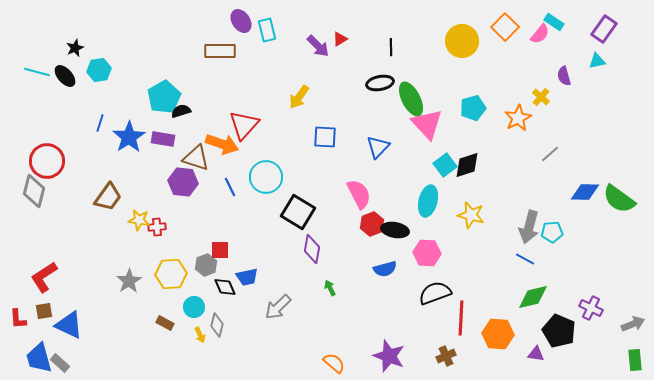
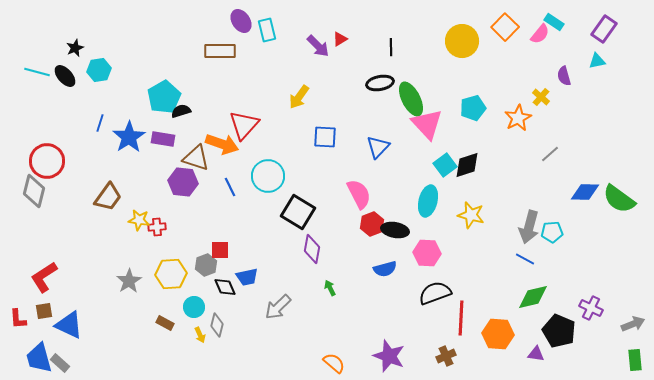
cyan circle at (266, 177): moved 2 px right, 1 px up
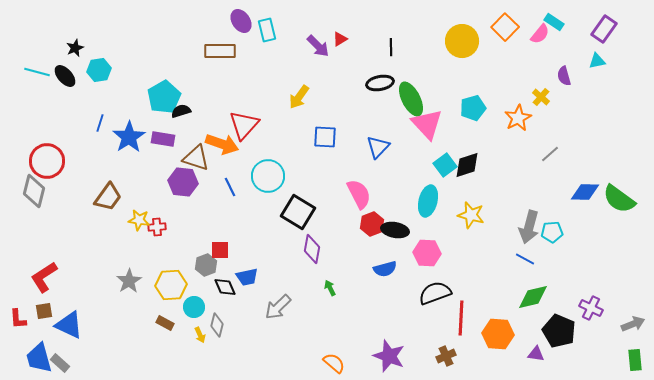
yellow hexagon at (171, 274): moved 11 px down
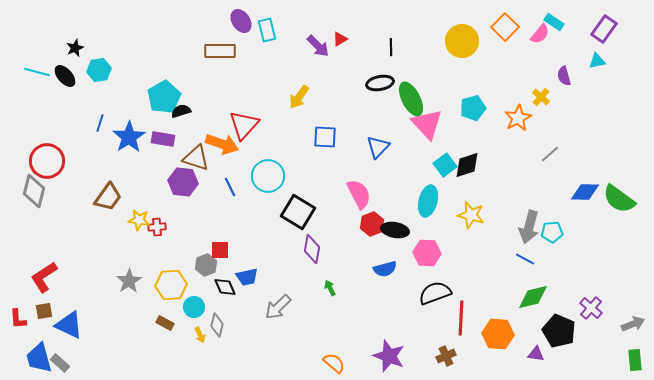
purple cross at (591, 308): rotated 15 degrees clockwise
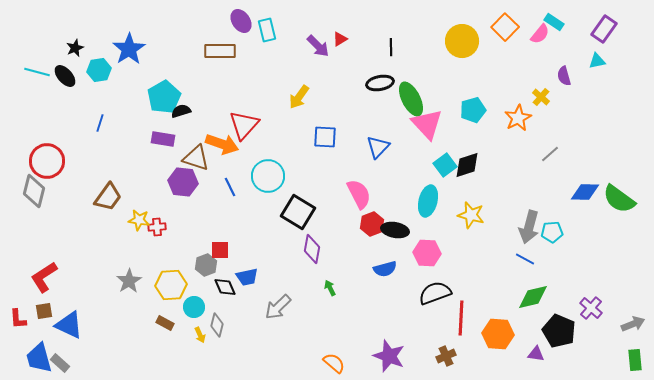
cyan pentagon at (473, 108): moved 2 px down
blue star at (129, 137): moved 88 px up
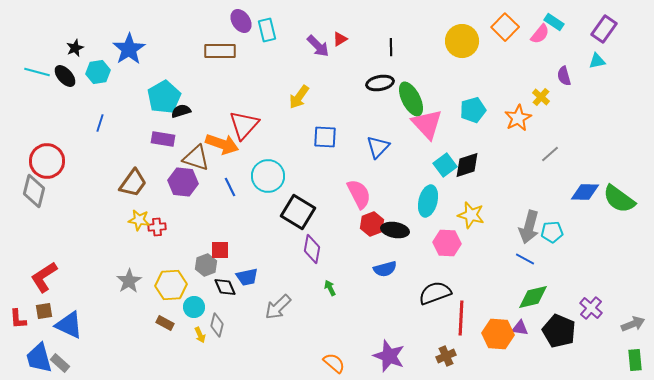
cyan hexagon at (99, 70): moved 1 px left, 2 px down
brown trapezoid at (108, 197): moved 25 px right, 14 px up
pink hexagon at (427, 253): moved 20 px right, 10 px up
purple triangle at (536, 354): moved 16 px left, 26 px up
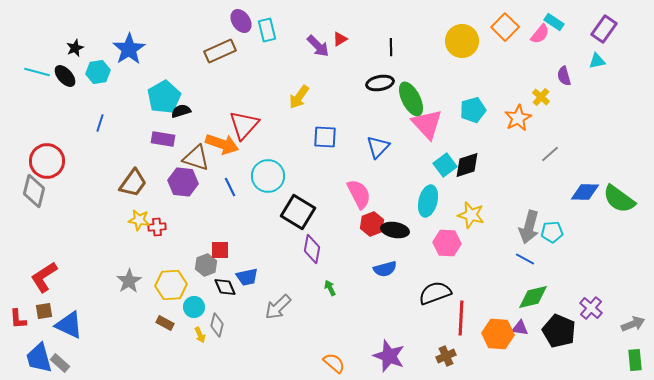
brown rectangle at (220, 51): rotated 24 degrees counterclockwise
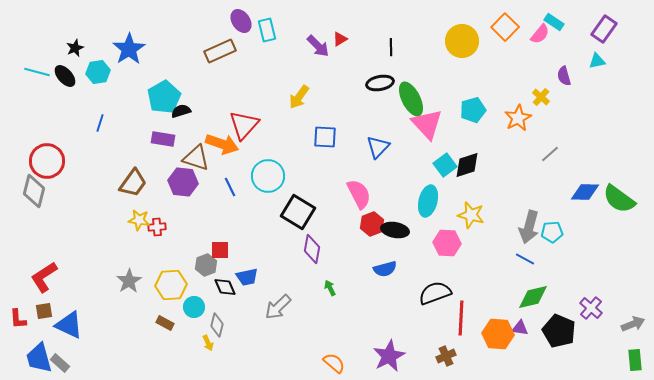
yellow arrow at (200, 335): moved 8 px right, 8 px down
purple star at (389, 356): rotated 24 degrees clockwise
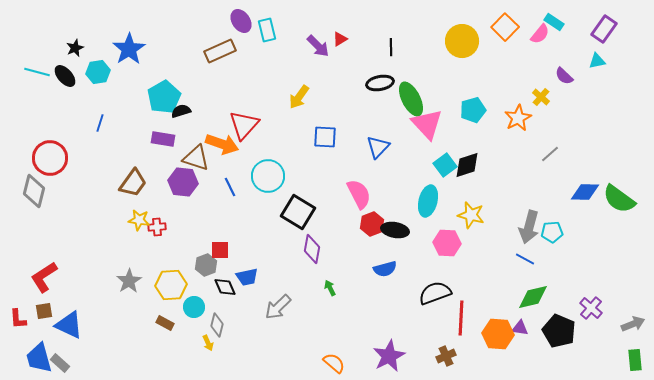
purple semicircle at (564, 76): rotated 30 degrees counterclockwise
red circle at (47, 161): moved 3 px right, 3 px up
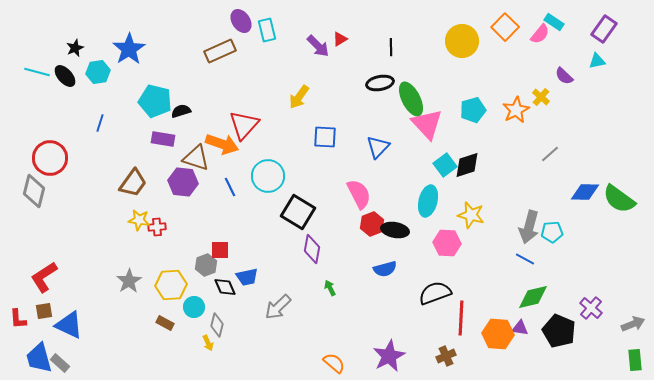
cyan pentagon at (164, 97): moved 9 px left, 4 px down; rotated 28 degrees counterclockwise
orange star at (518, 118): moved 2 px left, 8 px up
